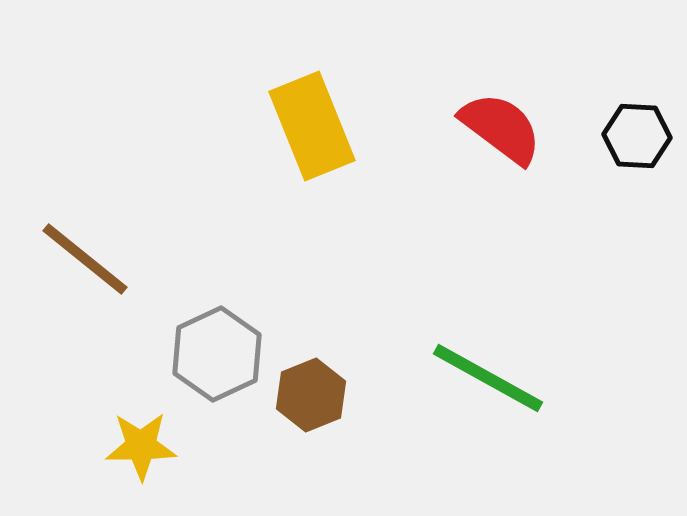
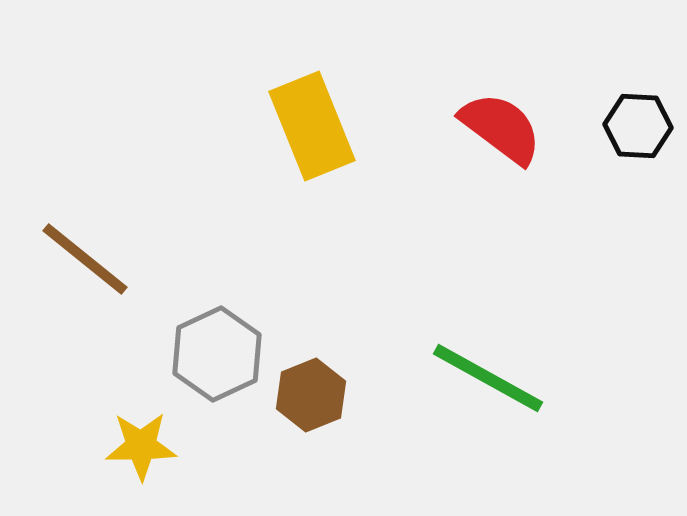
black hexagon: moved 1 px right, 10 px up
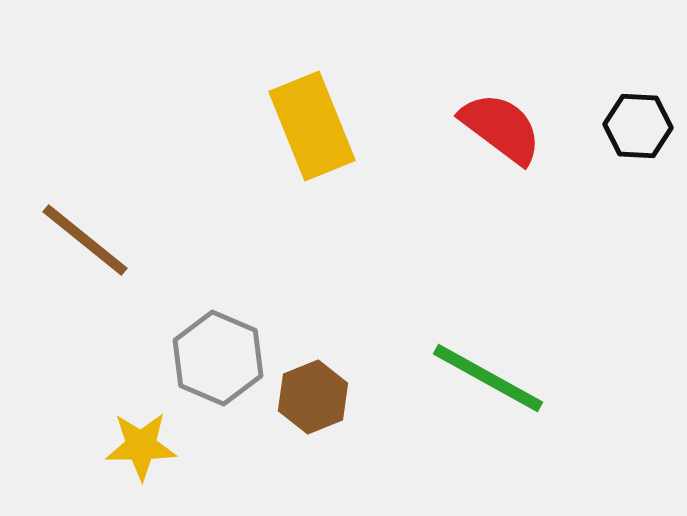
brown line: moved 19 px up
gray hexagon: moved 1 px right, 4 px down; rotated 12 degrees counterclockwise
brown hexagon: moved 2 px right, 2 px down
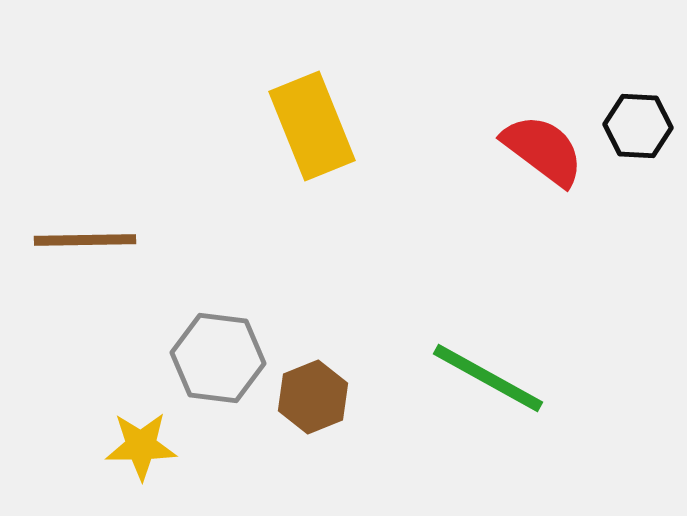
red semicircle: moved 42 px right, 22 px down
brown line: rotated 40 degrees counterclockwise
gray hexagon: rotated 16 degrees counterclockwise
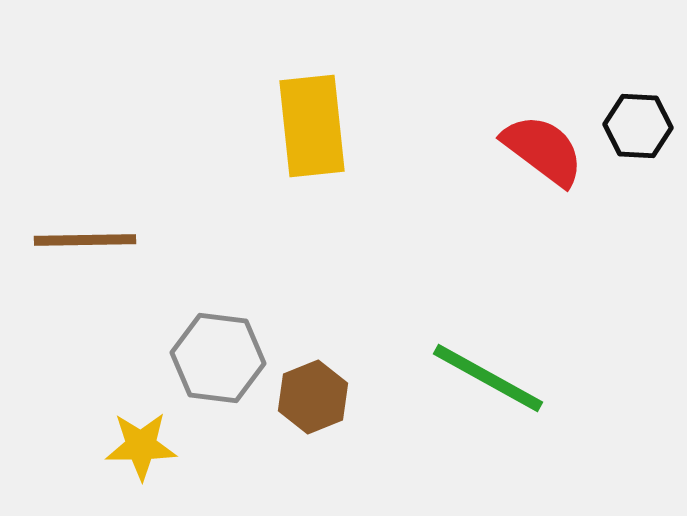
yellow rectangle: rotated 16 degrees clockwise
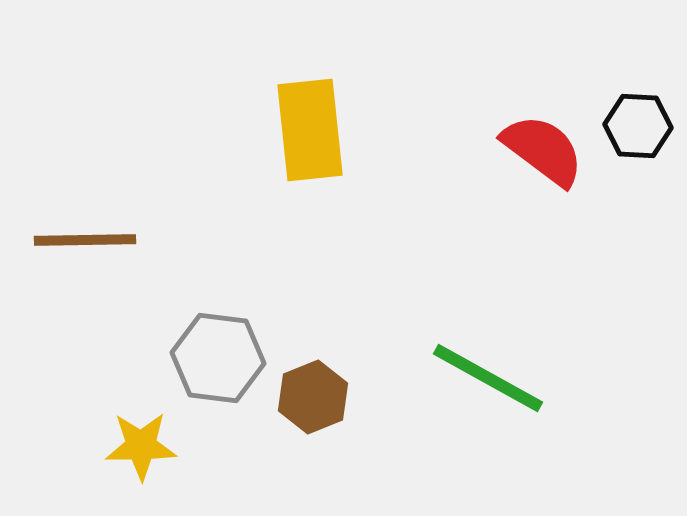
yellow rectangle: moved 2 px left, 4 px down
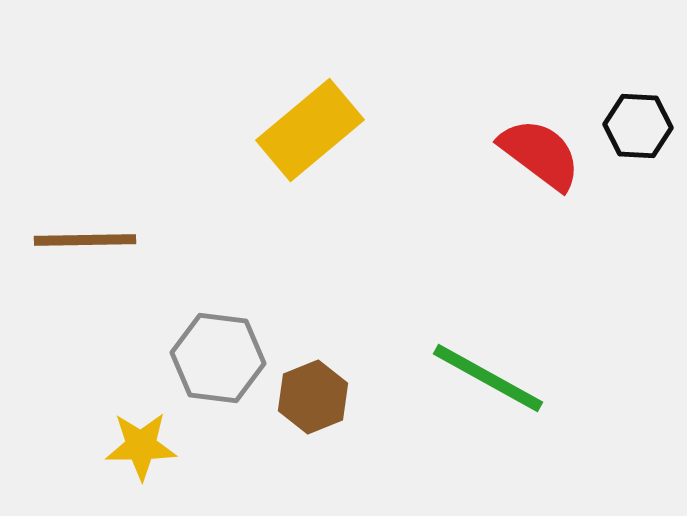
yellow rectangle: rotated 56 degrees clockwise
red semicircle: moved 3 px left, 4 px down
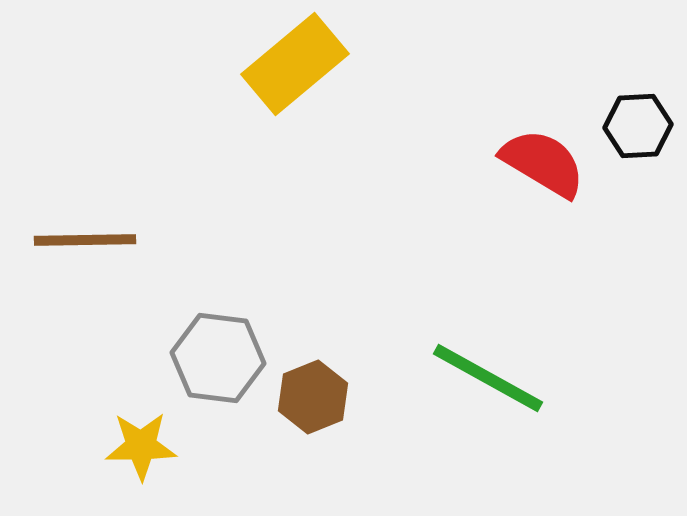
black hexagon: rotated 6 degrees counterclockwise
yellow rectangle: moved 15 px left, 66 px up
red semicircle: moved 3 px right, 9 px down; rotated 6 degrees counterclockwise
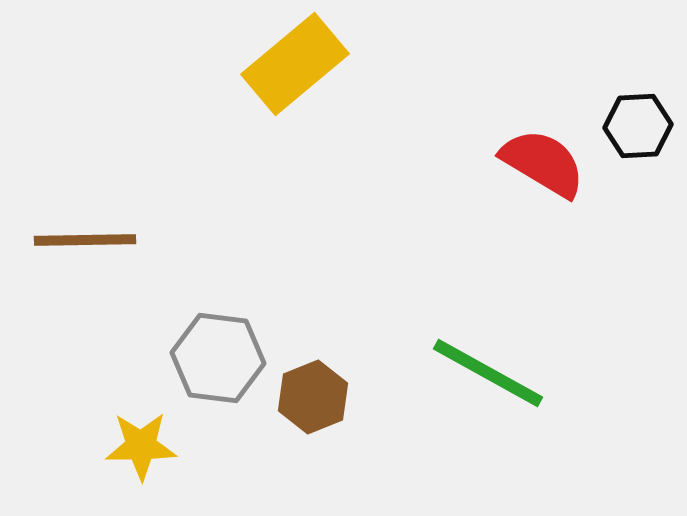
green line: moved 5 px up
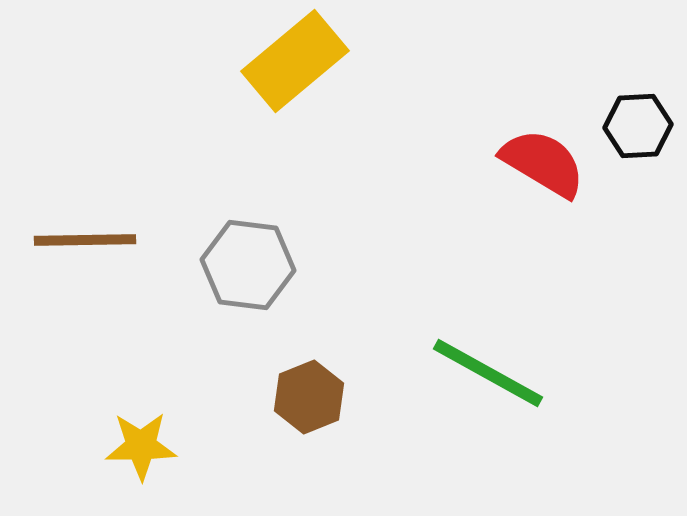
yellow rectangle: moved 3 px up
gray hexagon: moved 30 px right, 93 px up
brown hexagon: moved 4 px left
